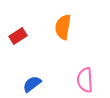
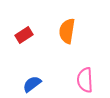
orange semicircle: moved 4 px right, 4 px down
red rectangle: moved 6 px right, 1 px up
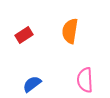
orange semicircle: moved 3 px right
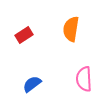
orange semicircle: moved 1 px right, 2 px up
pink semicircle: moved 1 px left, 1 px up
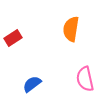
red rectangle: moved 11 px left, 3 px down
pink semicircle: moved 1 px right; rotated 10 degrees counterclockwise
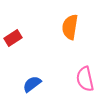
orange semicircle: moved 1 px left, 2 px up
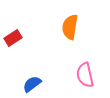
pink semicircle: moved 4 px up
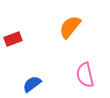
orange semicircle: rotated 30 degrees clockwise
red rectangle: moved 1 px down; rotated 12 degrees clockwise
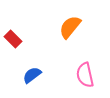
red rectangle: rotated 66 degrees clockwise
blue semicircle: moved 9 px up
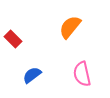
pink semicircle: moved 3 px left, 1 px up
